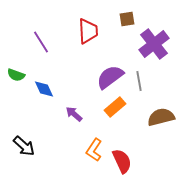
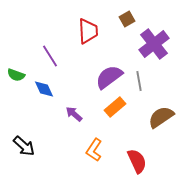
brown square: rotated 21 degrees counterclockwise
purple line: moved 9 px right, 14 px down
purple semicircle: moved 1 px left
brown semicircle: rotated 20 degrees counterclockwise
red semicircle: moved 15 px right
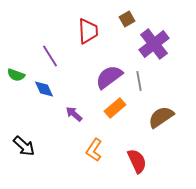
orange rectangle: moved 1 px down
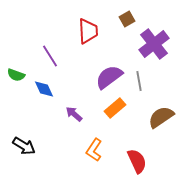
black arrow: rotated 10 degrees counterclockwise
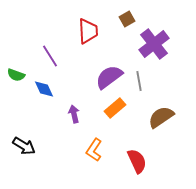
purple arrow: rotated 36 degrees clockwise
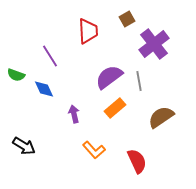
orange L-shape: rotated 75 degrees counterclockwise
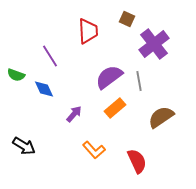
brown square: rotated 35 degrees counterclockwise
purple arrow: rotated 54 degrees clockwise
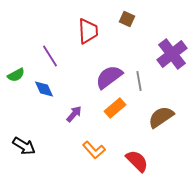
purple cross: moved 18 px right, 10 px down
green semicircle: rotated 48 degrees counterclockwise
red semicircle: rotated 20 degrees counterclockwise
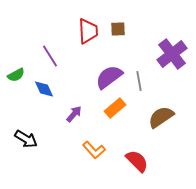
brown square: moved 9 px left, 10 px down; rotated 28 degrees counterclockwise
black arrow: moved 2 px right, 7 px up
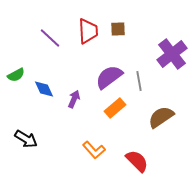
purple line: moved 18 px up; rotated 15 degrees counterclockwise
purple arrow: moved 15 px up; rotated 18 degrees counterclockwise
